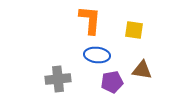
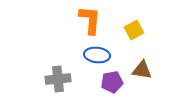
yellow square: rotated 36 degrees counterclockwise
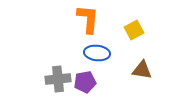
orange L-shape: moved 2 px left, 1 px up
blue ellipse: moved 2 px up
purple pentagon: moved 27 px left
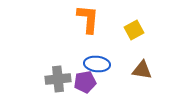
blue ellipse: moved 11 px down
